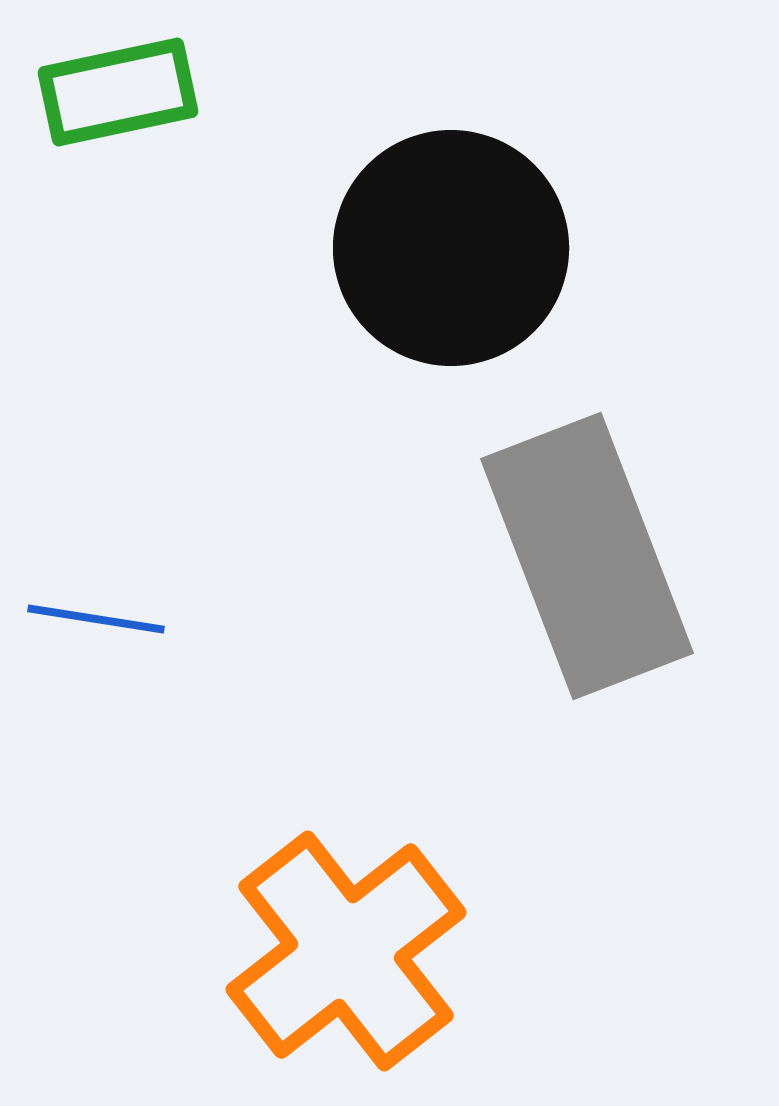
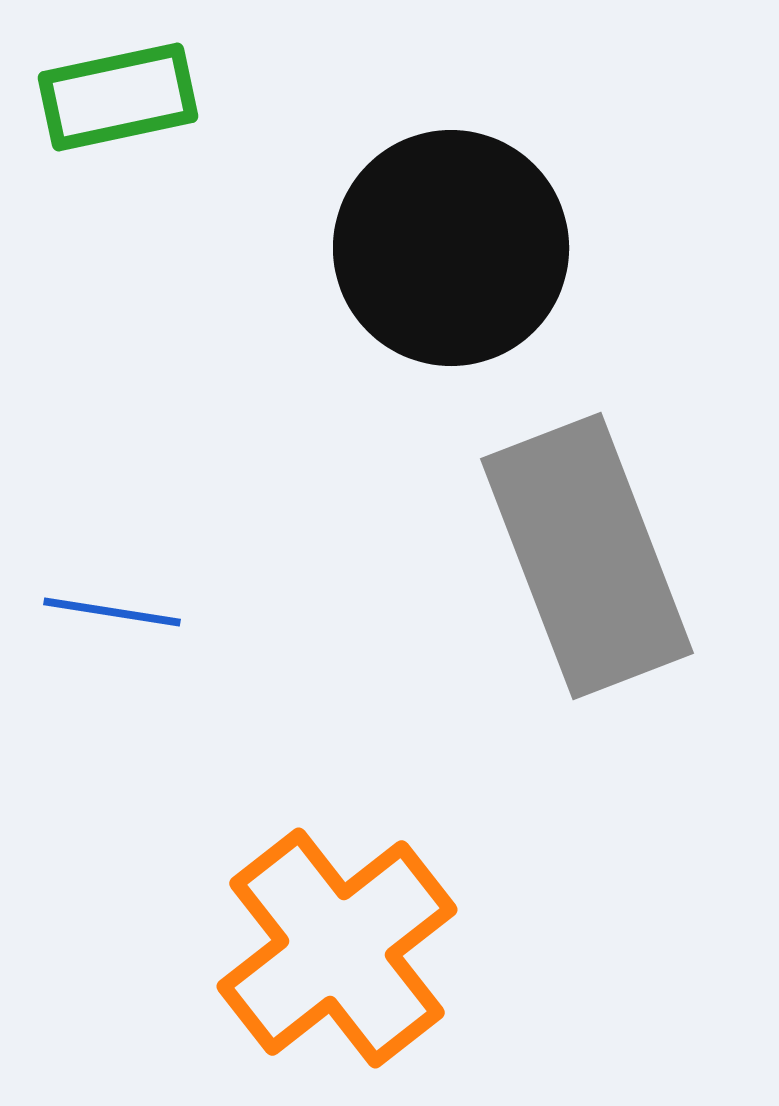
green rectangle: moved 5 px down
blue line: moved 16 px right, 7 px up
orange cross: moved 9 px left, 3 px up
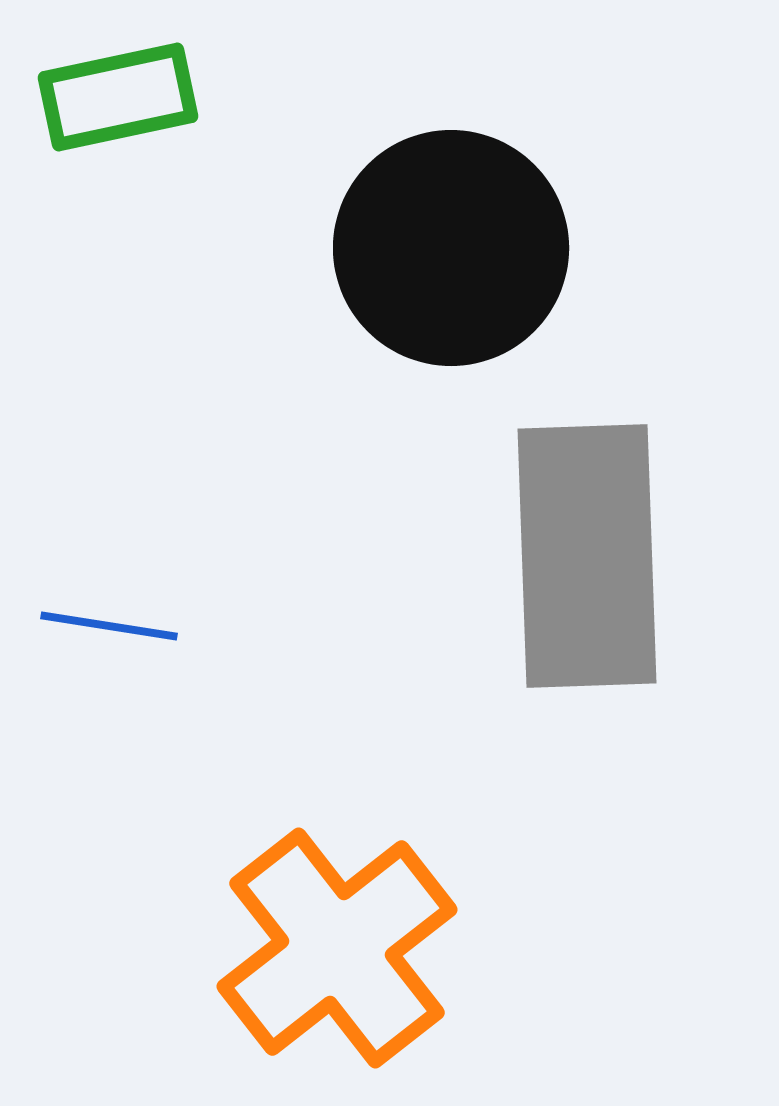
gray rectangle: rotated 19 degrees clockwise
blue line: moved 3 px left, 14 px down
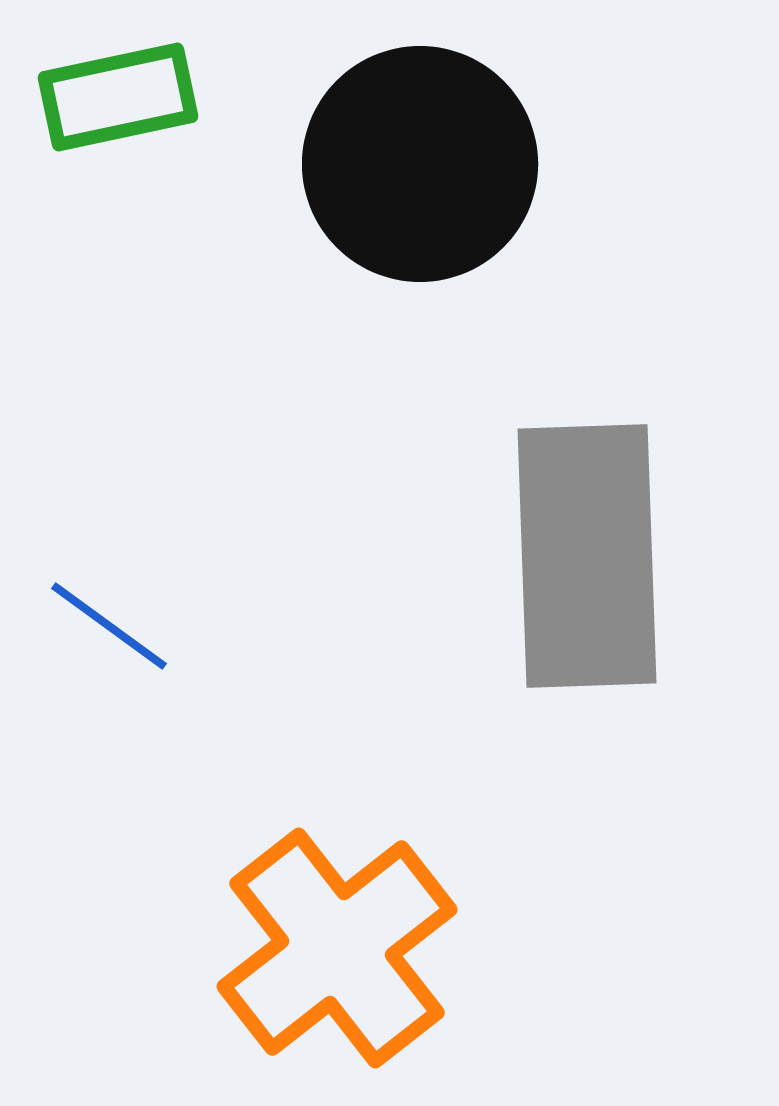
black circle: moved 31 px left, 84 px up
blue line: rotated 27 degrees clockwise
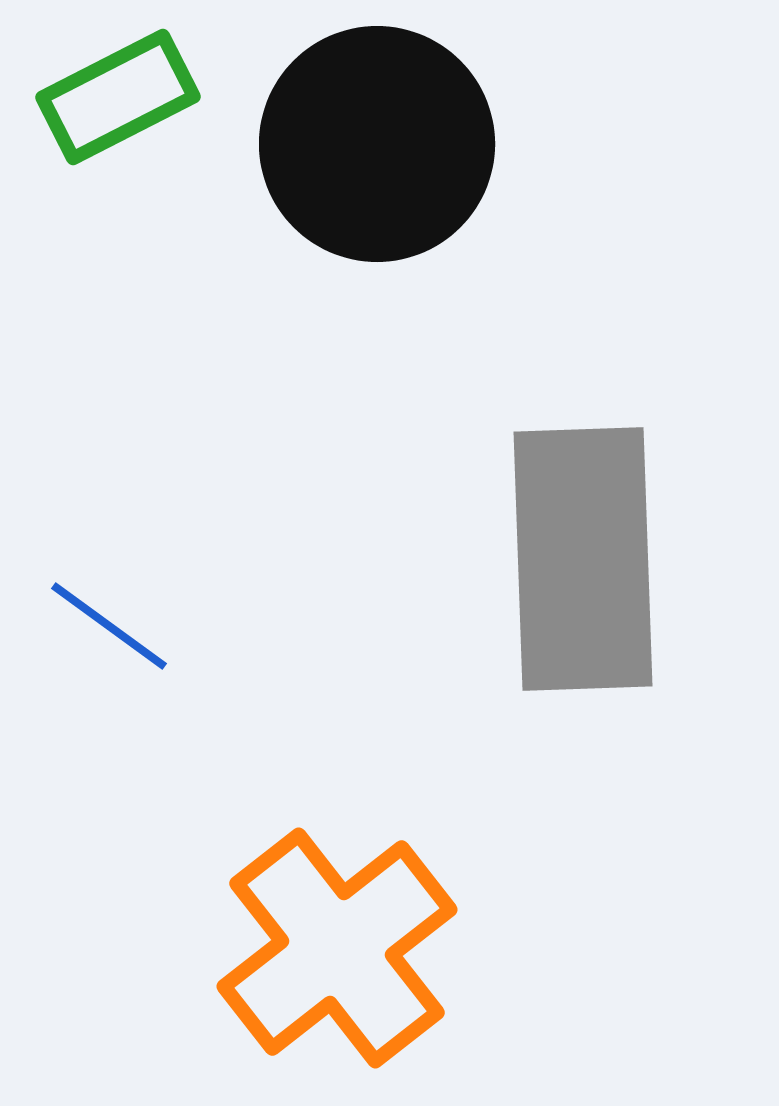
green rectangle: rotated 15 degrees counterclockwise
black circle: moved 43 px left, 20 px up
gray rectangle: moved 4 px left, 3 px down
